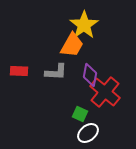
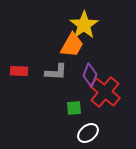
purple diamond: rotated 10 degrees clockwise
green square: moved 6 px left, 6 px up; rotated 28 degrees counterclockwise
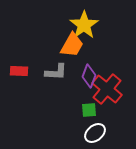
purple diamond: moved 1 px left, 1 px down
red cross: moved 2 px right, 3 px up
green square: moved 15 px right, 2 px down
white ellipse: moved 7 px right
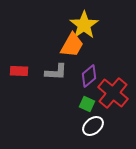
purple diamond: rotated 30 degrees clockwise
red cross: moved 6 px right, 4 px down
green square: moved 2 px left, 6 px up; rotated 28 degrees clockwise
white ellipse: moved 2 px left, 7 px up
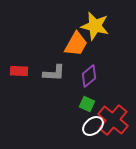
yellow star: moved 11 px right, 1 px down; rotated 24 degrees counterclockwise
orange trapezoid: moved 4 px right, 1 px up
gray L-shape: moved 2 px left, 1 px down
red cross: moved 27 px down
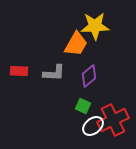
yellow star: rotated 16 degrees counterclockwise
green square: moved 4 px left, 2 px down
red cross: rotated 24 degrees clockwise
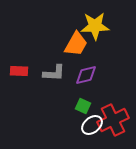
purple diamond: moved 3 px left, 1 px up; rotated 25 degrees clockwise
white ellipse: moved 1 px left, 1 px up
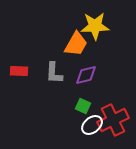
gray L-shape: rotated 90 degrees clockwise
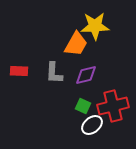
red cross: moved 14 px up; rotated 12 degrees clockwise
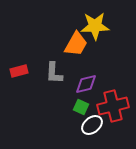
red rectangle: rotated 18 degrees counterclockwise
purple diamond: moved 9 px down
green square: moved 2 px left, 1 px down
